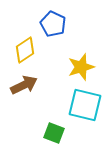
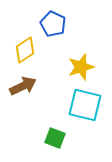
brown arrow: moved 1 px left, 1 px down
green square: moved 1 px right, 5 px down
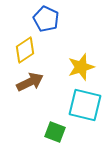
blue pentagon: moved 7 px left, 5 px up
brown arrow: moved 7 px right, 4 px up
green square: moved 6 px up
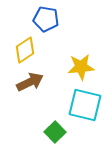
blue pentagon: rotated 15 degrees counterclockwise
yellow star: rotated 12 degrees clockwise
green square: rotated 25 degrees clockwise
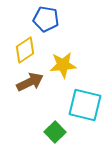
yellow star: moved 18 px left, 2 px up
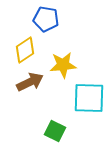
cyan square: moved 4 px right, 7 px up; rotated 12 degrees counterclockwise
green square: moved 1 px up; rotated 20 degrees counterclockwise
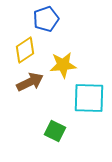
blue pentagon: rotated 30 degrees counterclockwise
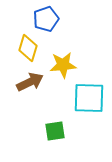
yellow diamond: moved 3 px right, 2 px up; rotated 40 degrees counterclockwise
green square: rotated 35 degrees counterclockwise
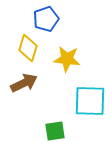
yellow star: moved 4 px right, 6 px up; rotated 12 degrees clockwise
brown arrow: moved 6 px left, 1 px down
cyan square: moved 1 px right, 3 px down
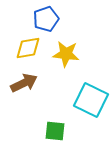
yellow diamond: rotated 64 degrees clockwise
yellow star: moved 1 px left, 5 px up
cyan square: moved 1 px right, 1 px up; rotated 24 degrees clockwise
green square: rotated 15 degrees clockwise
